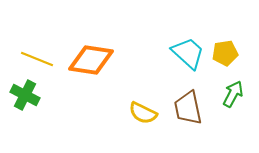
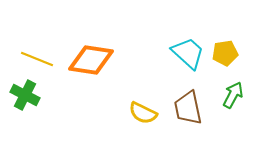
green arrow: moved 1 px down
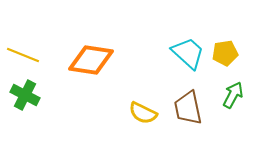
yellow line: moved 14 px left, 4 px up
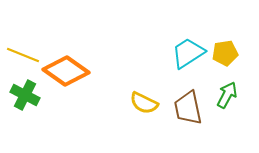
cyan trapezoid: rotated 75 degrees counterclockwise
orange diamond: moved 25 px left, 11 px down; rotated 27 degrees clockwise
green arrow: moved 6 px left
yellow semicircle: moved 1 px right, 10 px up
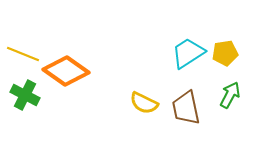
yellow line: moved 1 px up
green arrow: moved 3 px right
brown trapezoid: moved 2 px left
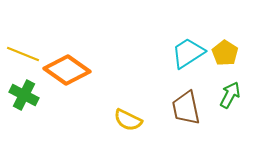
yellow pentagon: rotated 30 degrees counterclockwise
orange diamond: moved 1 px right, 1 px up
green cross: moved 1 px left
yellow semicircle: moved 16 px left, 17 px down
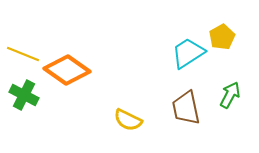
yellow pentagon: moved 3 px left, 16 px up; rotated 10 degrees clockwise
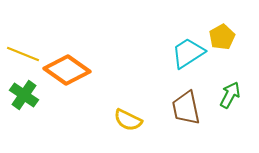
green cross: rotated 8 degrees clockwise
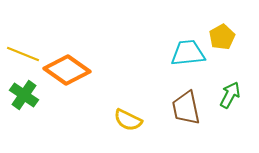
cyan trapezoid: rotated 27 degrees clockwise
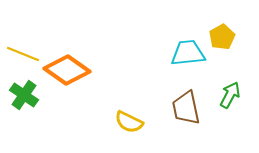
yellow semicircle: moved 1 px right, 2 px down
